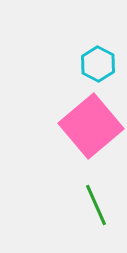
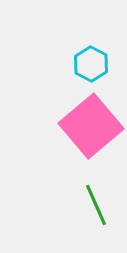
cyan hexagon: moved 7 px left
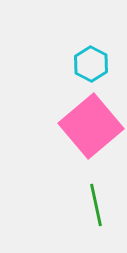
green line: rotated 12 degrees clockwise
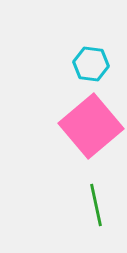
cyan hexagon: rotated 20 degrees counterclockwise
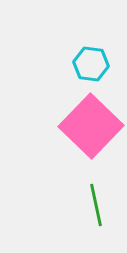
pink square: rotated 6 degrees counterclockwise
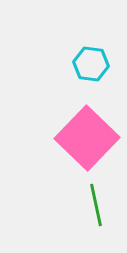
pink square: moved 4 px left, 12 px down
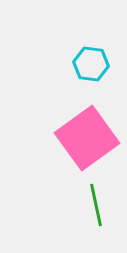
pink square: rotated 10 degrees clockwise
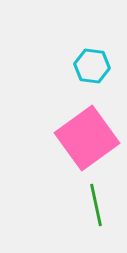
cyan hexagon: moved 1 px right, 2 px down
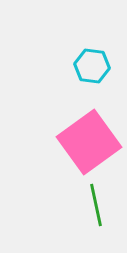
pink square: moved 2 px right, 4 px down
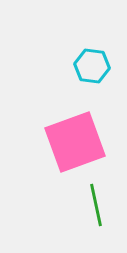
pink square: moved 14 px left; rotated 16 degrees clockwise
